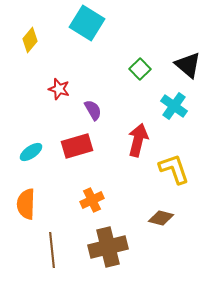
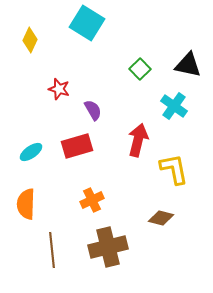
yellow diamond: rotated 15 degrees counterclockwise
black triangle: rotated 28 degrees counterclockwise
yellow L-shape: rotated 8 degrees clockwise
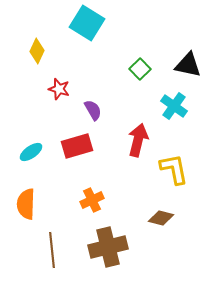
yellow diamond: moved 7 px right, 11 px down
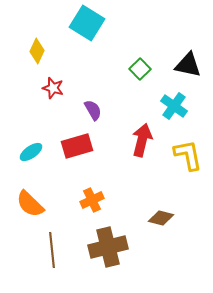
red star: moved 6 px left, 1 px up
red arrow: moved 4 px right
yellow L-shape: moved 14 px right, 14 px up
orange semicircle: moved 4 px right; rotated 48 degrees counterclockwise
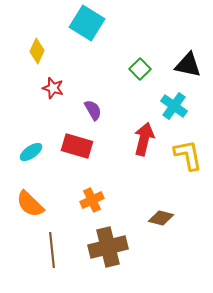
red arrow: moved 2 px right, 1 px up
red rectangle: rotated 32 degrees clockwise
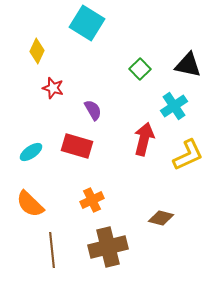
cyan cross: rotated 20 degrees clockwise
yellow L-shape: rotated 76 degrees clockwise
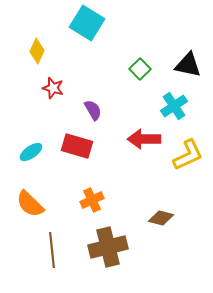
red arrow: rotated 104 degrees counterclockwise
